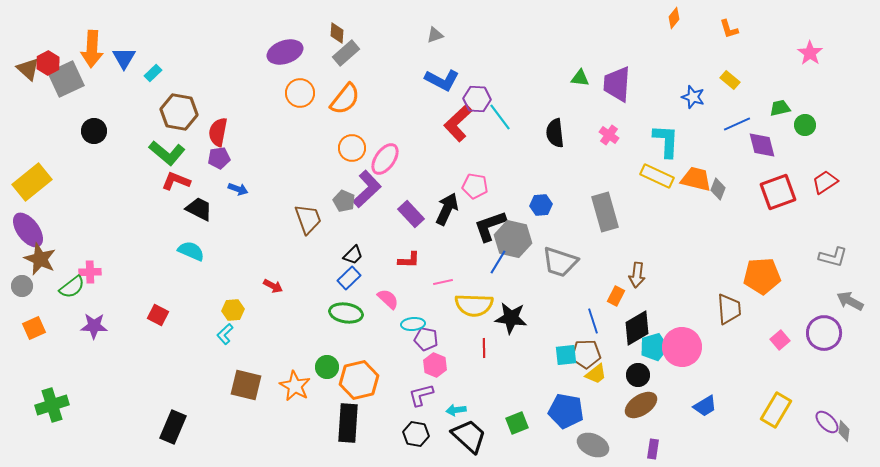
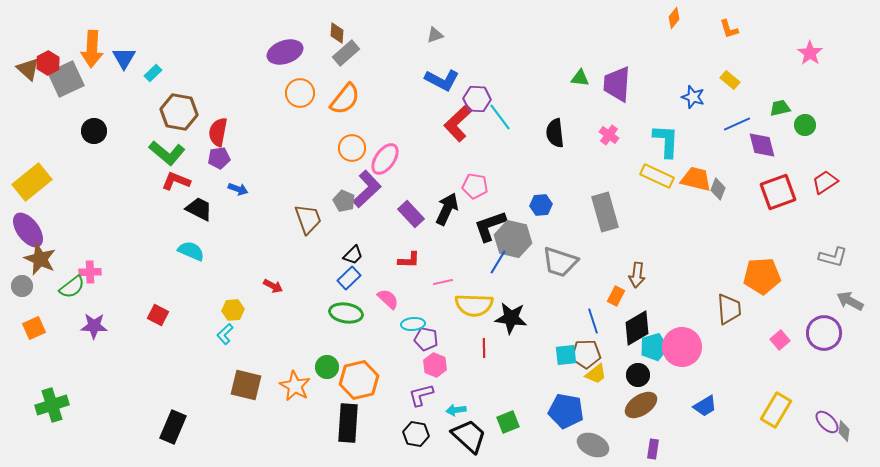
green square at (517, 423): moved 9 px left, 1 px up
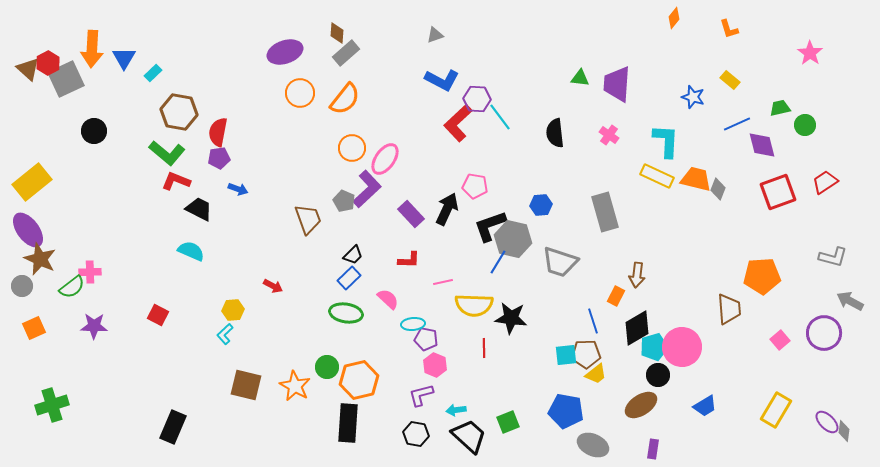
black circle at (638, 375): moved 20 px right
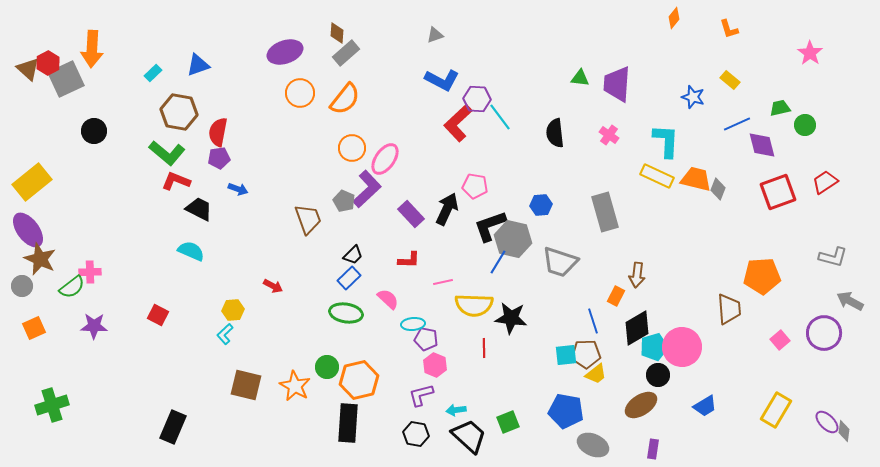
blue triangle at (124, 58): moved 74 px right, 7 px down; rotated 40 degrees clockwise
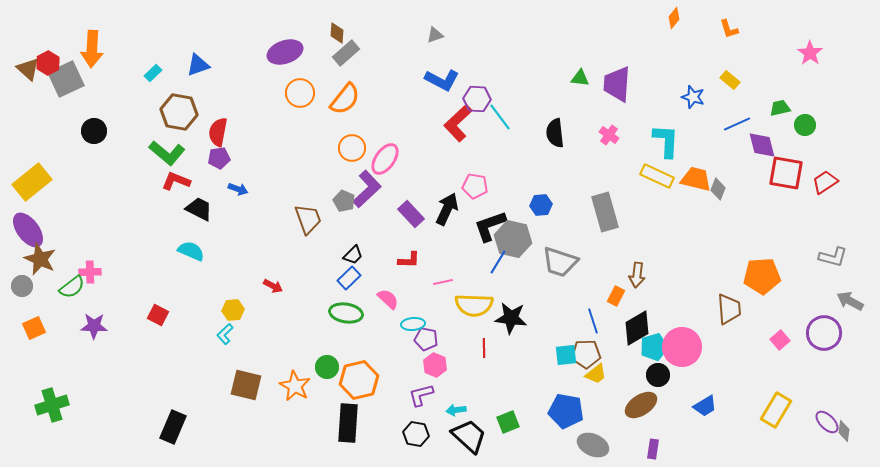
red square at (778, 192): moved 8 px right, 19 px up; rotated 30 degrees clockwise
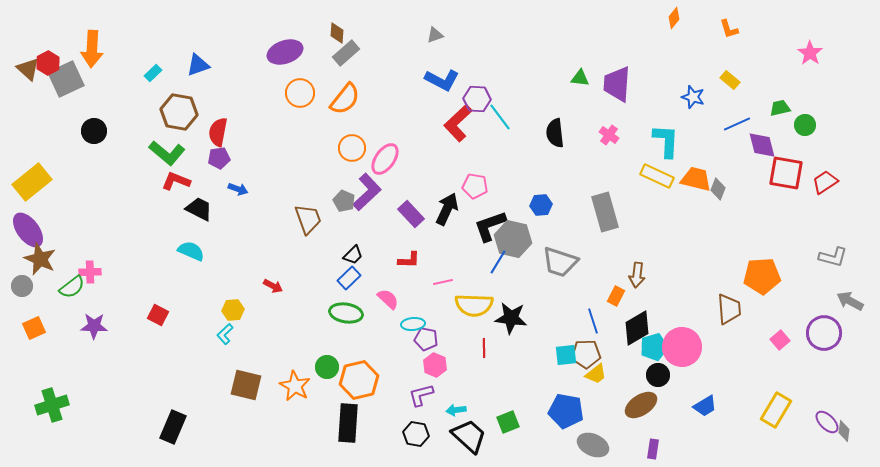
purple L-shape at (367, 189): moved 3 px down
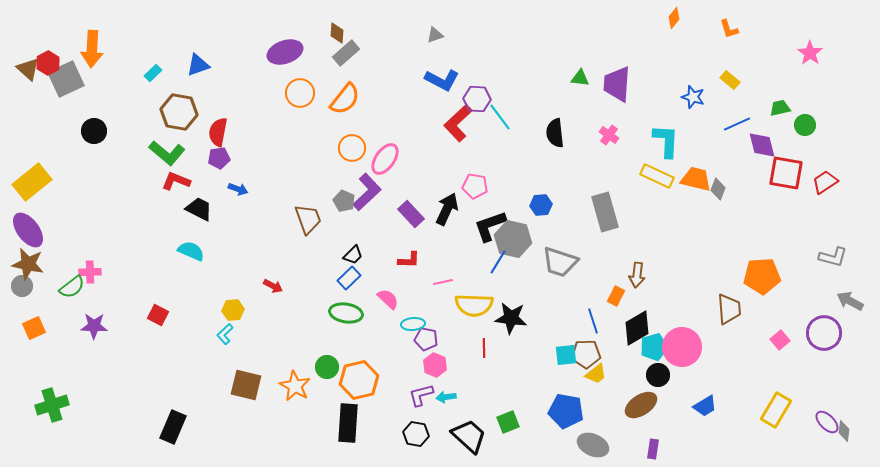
brown star at (40, 259): moved 12 px left, 5 px down; rotated 12 degrees counterclockwise
cyan arrow at (456, 410): moved 10 px left, 13 px up
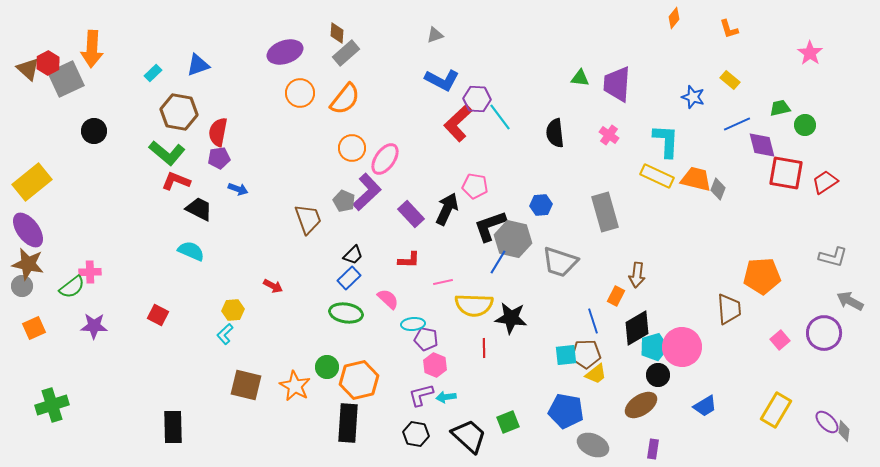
black rectangle at (173, 427): rotated 24 degrees counterclockwise
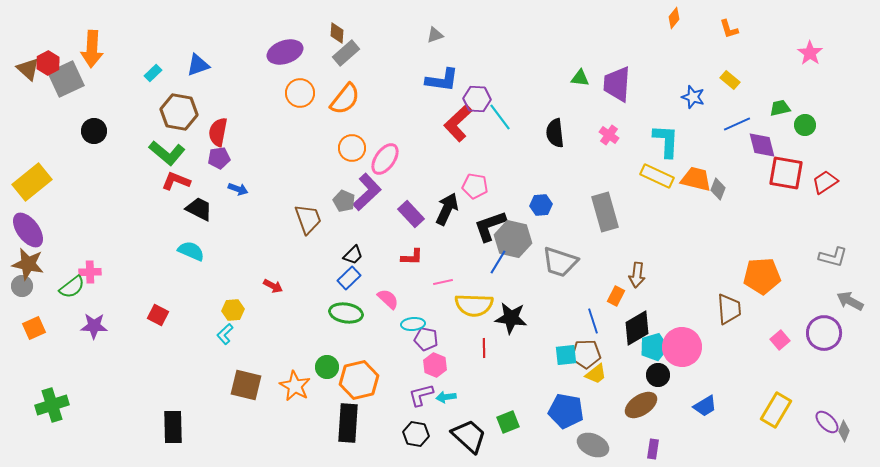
blue L-shape at (442, 80): rotated 20 degrees counterclockwise
red L-shape at (409, 260): moved 3 px right, 3 px up
gray diamond at (844, 431): rotated 15 degrees clockwise
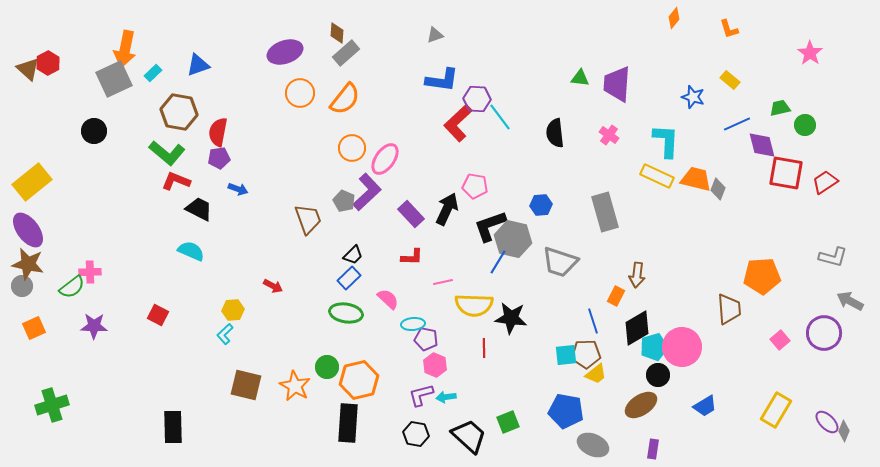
orange arrow at (92, 49): moved 33 px right; rotated 9 degrees clockwise
gray square at (66, 79): moved 48 px right
